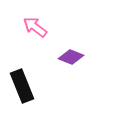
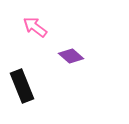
purple diamond: moved 1 px up; rotated 20 degrees clockwise
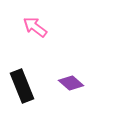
purple diamond: moved 27 px down
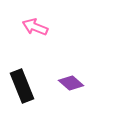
pink arrow: rotated 15 degrees counterclockwise
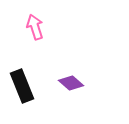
pink arrow: rotated 50 degrees clockwise
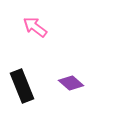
pink arrow: rotated 35 degrees counterclockwise
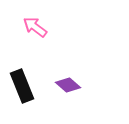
purple diamond: moved 3 px left, 2 px down
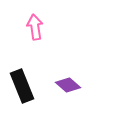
pink arrow: rotated 45 degrees clockwise
